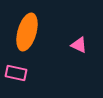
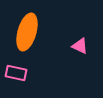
pink triangle: moved 1 px right, 1 px down
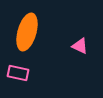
pink rectangle: moved 2 px right
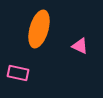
orange ellipse: moved 12 px right, 3 px up
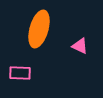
pink rectangle: moved 2 px right; rotated 10 degrees counterclockwise
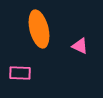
orange ellipse: rotated 30 degrees counterclockwise
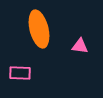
pink triangle: rotated 18 degrees counterclockwise
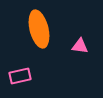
pink rectangle: moved 3 px down; rotated 15 degrees counterclockwise
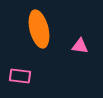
pink rectangle: rotated 20 degrees clockwise
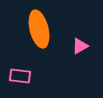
pink triangle: rotated 36 degrees counterclockwise
